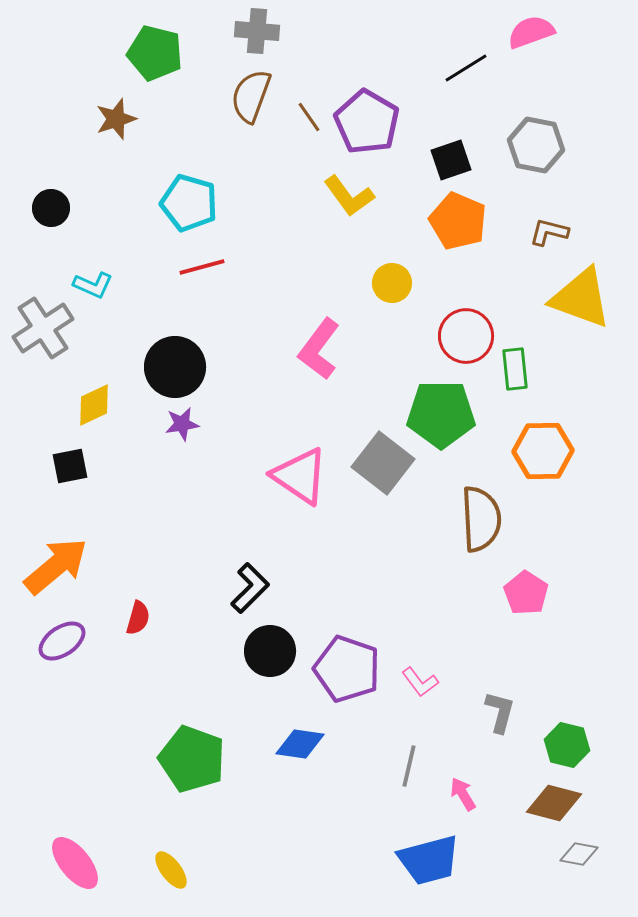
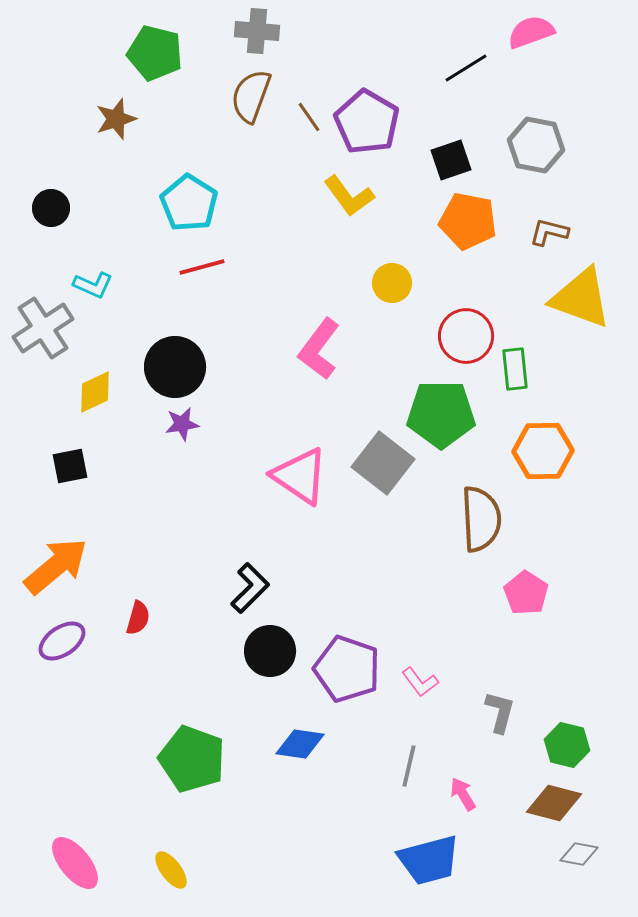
cyan pentagon at (189, 203): rotated 16 degrees clockwise
orange pentagon at (458, 221): moved 10 px right; rotated 12 degrees counterclockwise
yellow diamond at (94, 405): moved 1 px right, 13 px up
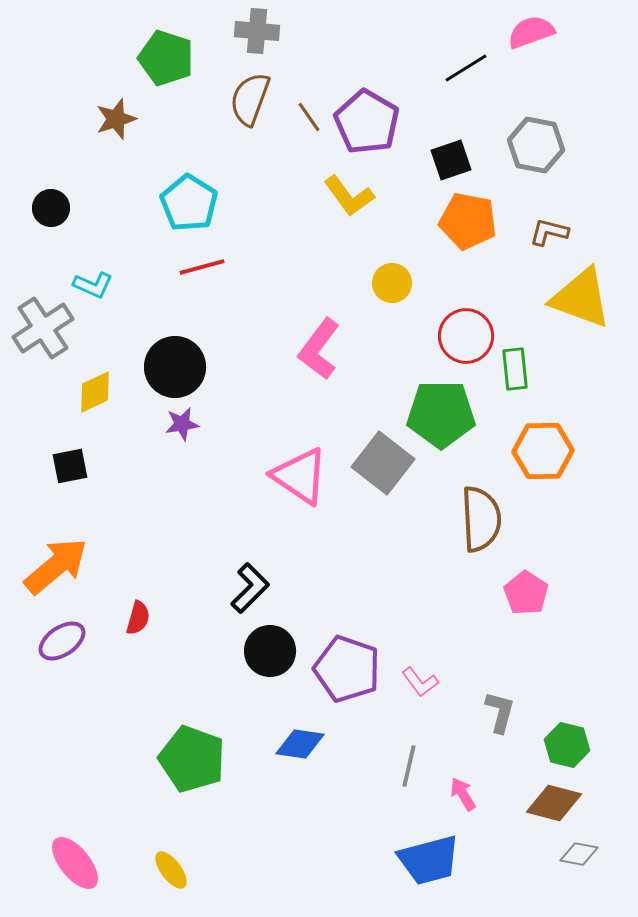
green pentagon at (155, 53): moved 11 px right, 5 px down; rotated 4 degrees clockwise
brown semicircle at (251, 96): moved 1 px left, 3 px down
